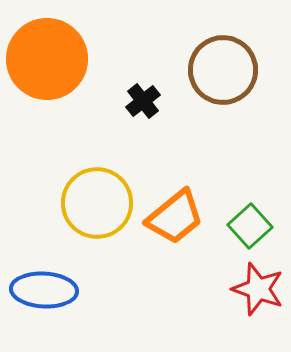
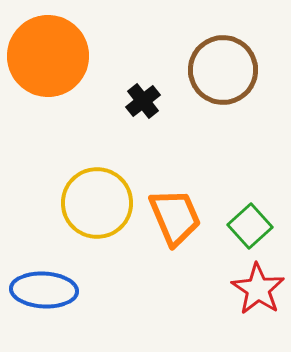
orange circle: moved 1 px right, 3 px up
orange trapezoid: rotated 74 degrees counterclockwise
red star: rotated 14 degrees clockwise
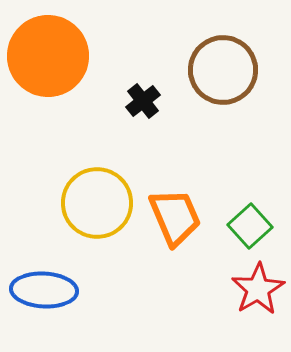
red star: rotated 8 degrees clockwise
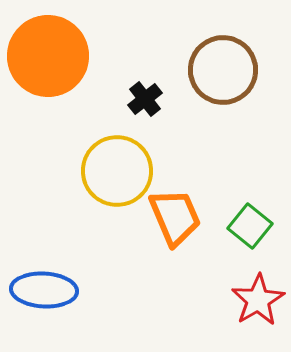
black cross: moved 2 px right, 2 px up
yellow circle: moved 20 px right, 32 px up
green square: rotated 9 degrees counterclockwise
red star: moved 11 px down
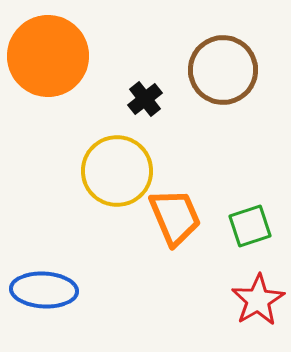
green square: rotated 33 degrees clockwise
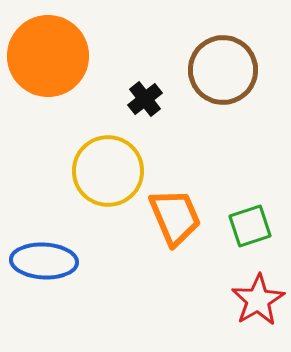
yellow circle: moved 9 px left
blue ellipse: moved 29 px up
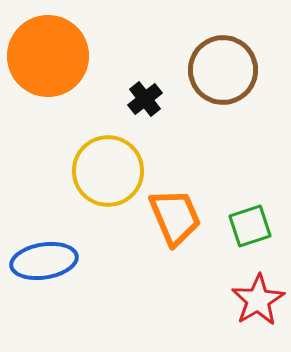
blue ellipse: rotated 12 degrees counterclockwise
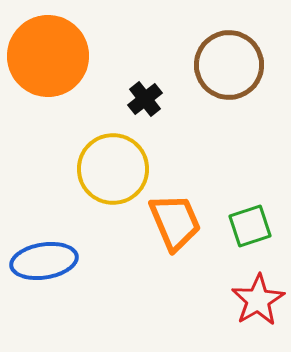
brown circle: moved 6 px right, 5 px up
yellow circle: moved 5 px right, 2 px up
orange trapezoid: moved 5 px down
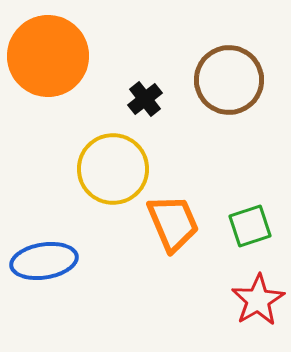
brown circle: moved 15 px down
orange trapezoid: moved 2 px left, 1 px down
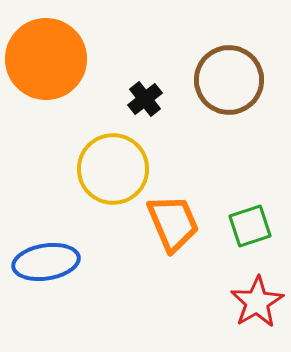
orange circle: moved 2 px left, 3 px down
blue ellipse: moved 2 px right, 1 px down
red star: moved 1 px left, 2 px down
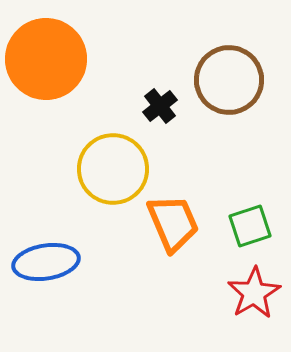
black cross: moved 15 px right, 7 px down
red star: moved 3 px left, 9 px up
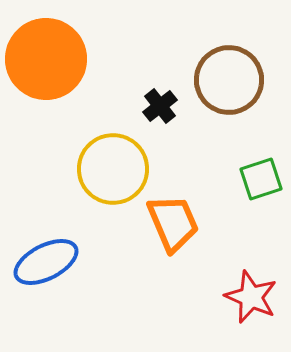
green square: moved 11 px right, 47 px up
blue ellipse: rotated 18 degrees counterclockwise
red star: moved 3 px left, 4 px down; rotated 18 degrees counterclockwise
